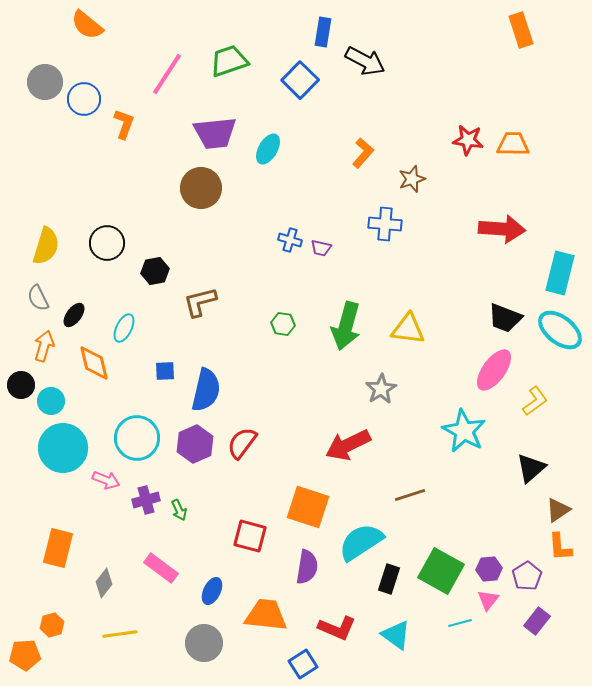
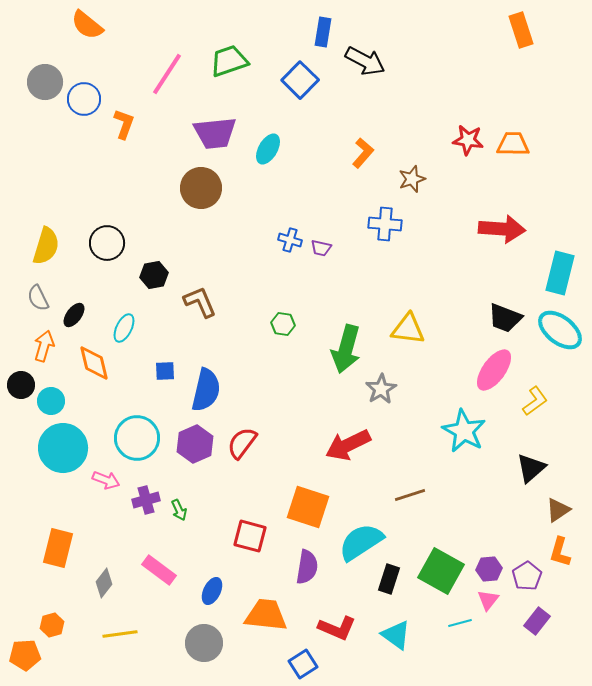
black hexagon at (155, 271): moved 1 px left, 4 px down
brown L-shape at (200, 302): rotated 81 degrees clockwise
green arrow at (346, 326): moved 23 px down
orange L-shape at (560, 547): moved 5 px down; rotated 20 degrees clockwise
pink rectangle at (161, 568): moved 2 px left, 2 px down
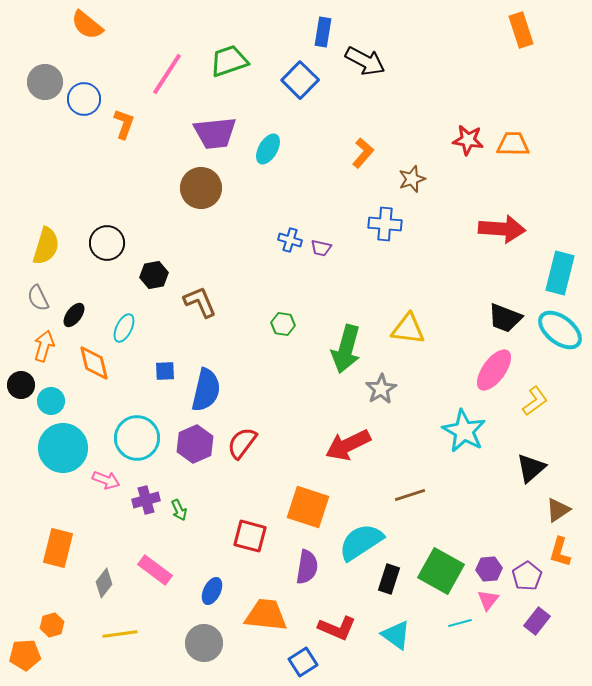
pink rectangle at (159, 570): moved 4 px left
blue square at (303, 664): moved 2 px up
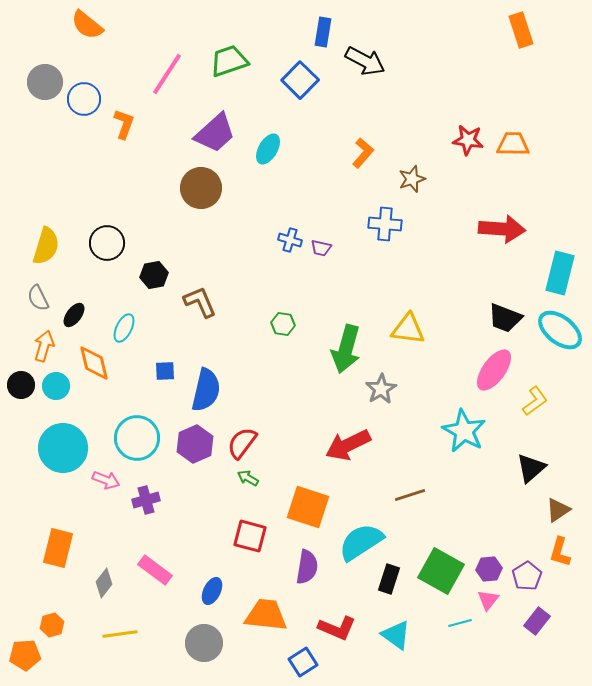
purple trapezoid at (215, 133): rotated 36 degrees counterclockwise
cyan circle at (51, 401): moved 5 px right, 15 px up
green arrow at (179, 510): moved 69 px right, 32 px up; rotated 145 degrees clockwise
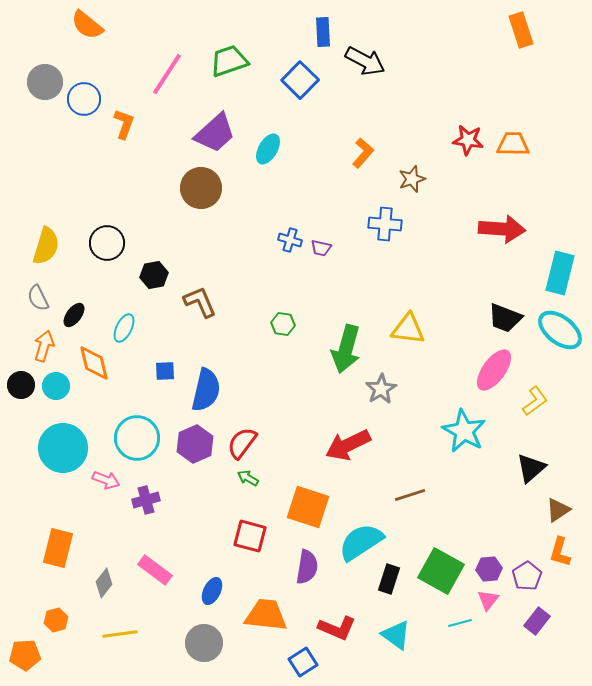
blue rectangle at (323, 32): rotated 12 degrees counterclockwise
orange hexagon at (52, 625): moved 4 px right, 5 px up
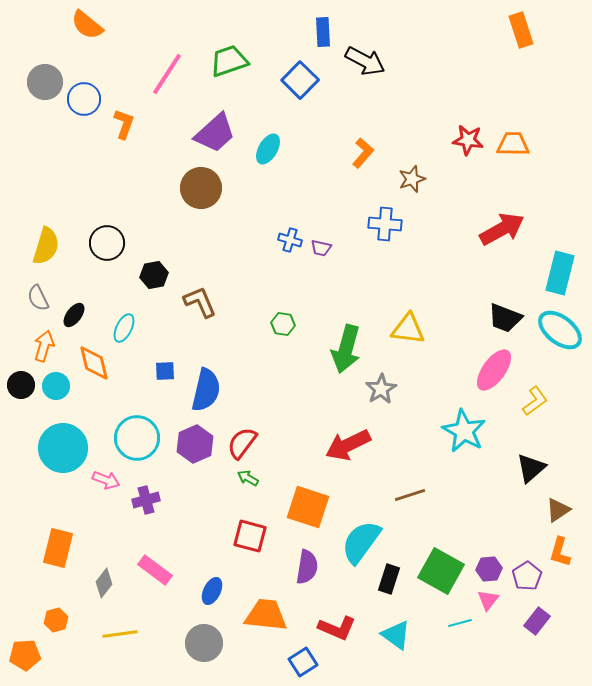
red arrow at (502, 229): rotated 33 degrees counterclockwise
cyan semicircle at (361, 542): rotated 21 degrees counterclockwise
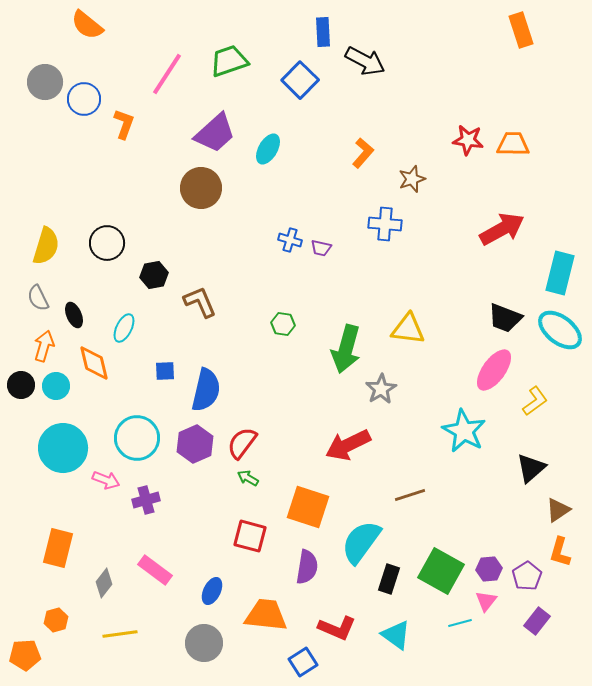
black ellipse at (74, 315): rotated 60 degrees counterclockwise
pink triangle at (488, 600): moved 2 px left, 1 px down
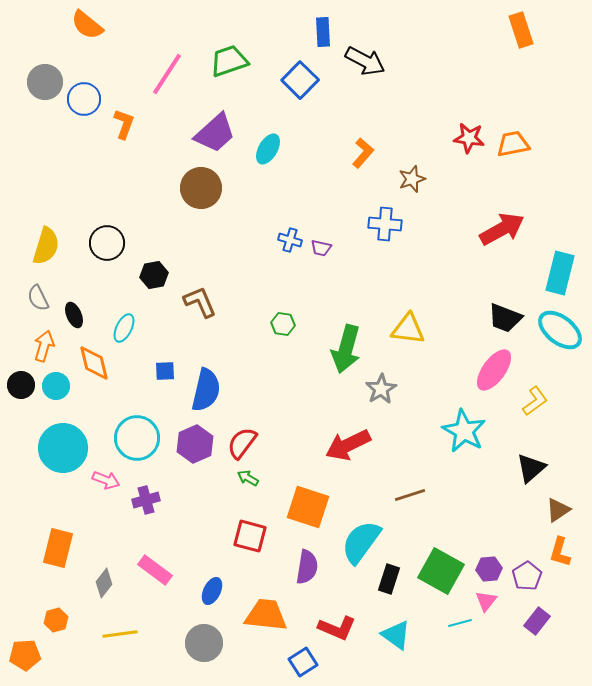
red star at (468, 140): moved 1 px right, 2 px up
orange trapezoid at (513, 144): rotated 12 degrees counterclockwise
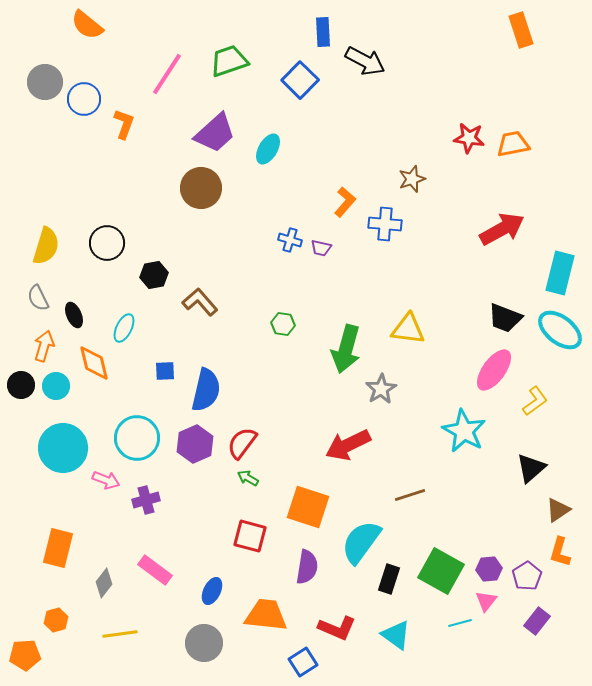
orange L-shape at (363, 153): moved 18 px left, 49 px down
brown L-shape at (200, 302): rotated 18 degrees counterclockwise
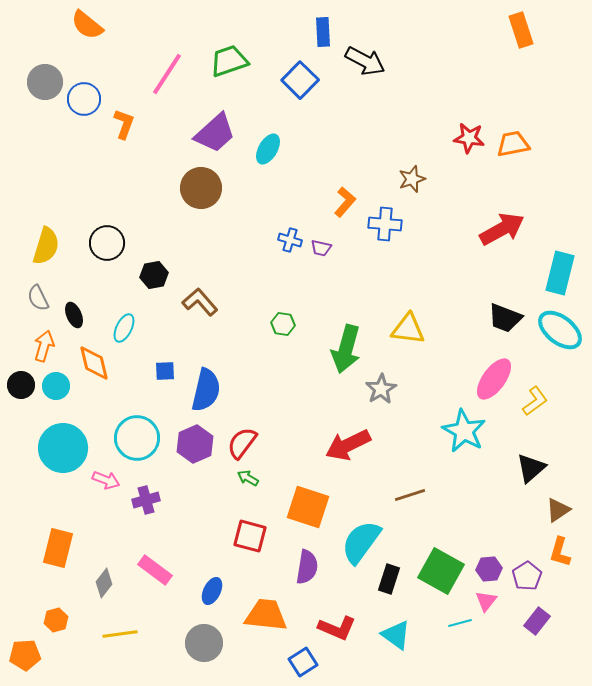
pink ellipse at (494, 370): moved 9 px down
